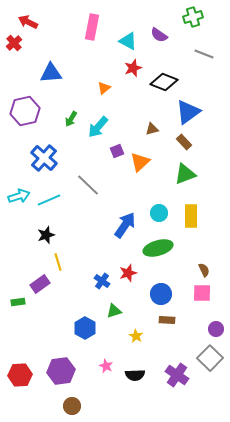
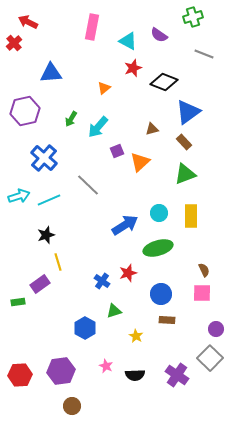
blue arrow at (125, 225): rotated 24 degrees clockwise
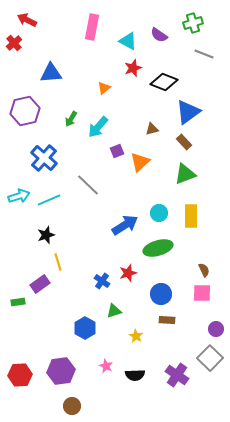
green cross at (193, 17): moved 6 px down
red arrow at (28, 22): moved 1 px left, 2 px up
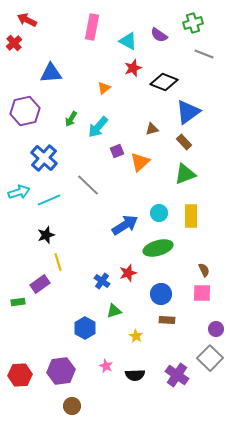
cyan arrow at (19, 196): moved 4 px up
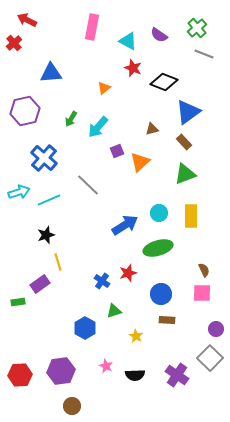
green cross at (193, 23): moved 4 px right, 5 px down; rotated 24 degrees counterclockwise
red star at (133, 68): rotated 30 degrees counterclockwise
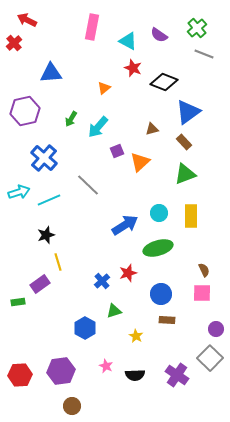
blue cross at (102, 281): rotated 14 degrees clockwise
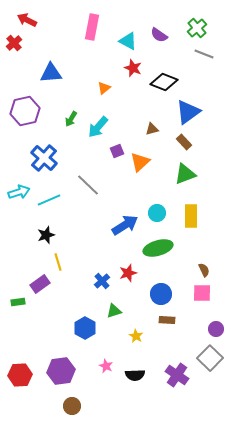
cyan circle at (159, 213): moved 2 px left
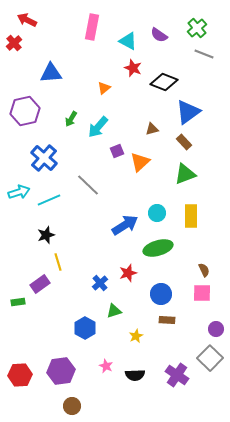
blue cross at (102, 281): moved 2 px left, 2 px down
yellow star at (136, 336): rotated 16 degrees clockwise
